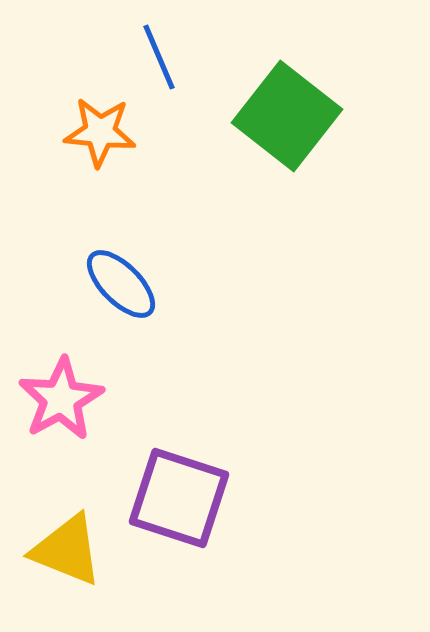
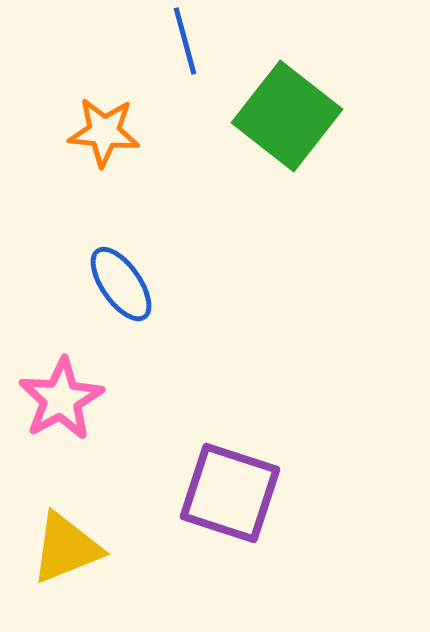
blue line: moved 26 px right, 16 px up; rotated 8 degrees clockwise
orange star: moved 4 px right
blue ellipse: rotated 10 degrees clockwise
purple square: moved 51 px right, 5 px up
yellow triangle: moved 1 px left, 2 px up; rotated 44 degrees counterclockwise
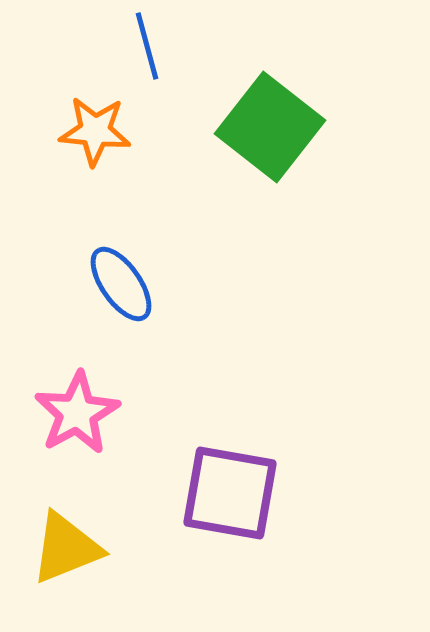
blue line: moved 38 px left, 5 px down
green square: moved 17 px left, 11 px down
orange star: moved 9 px left, 1 px up
pink star: moved 16 px right, 14 px down
purple square: rotated 8 degrees counterclockwise
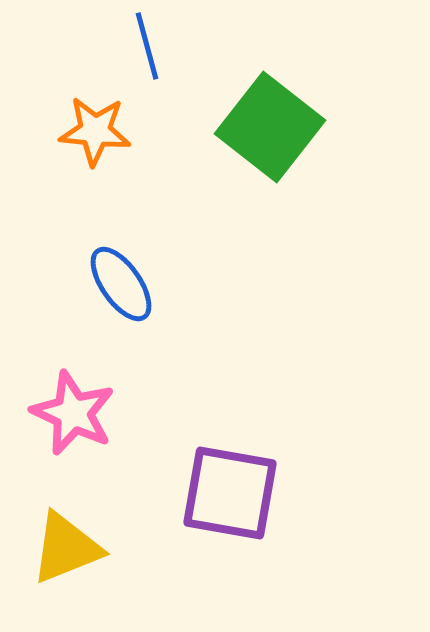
pink star: moved 4 px left; rotated 18 degrees counterclockwise
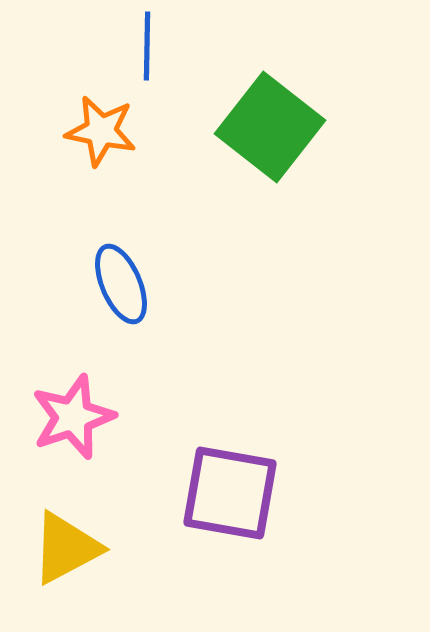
blue line: rotated 16 degrees clockwise
orange star: moved 6 px right; rotated 6 degrees clockwise
blue ellipse: rotated 12 degrees clockwise
pink star: moved 4 px down; rotated 28 degrees clockwise
yellow triangle: rotated 6 degrees counterclockwise
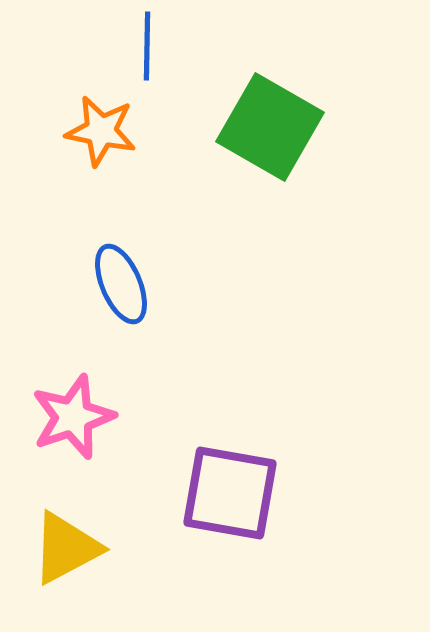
green square: rotated 8 degrees counterclockwise
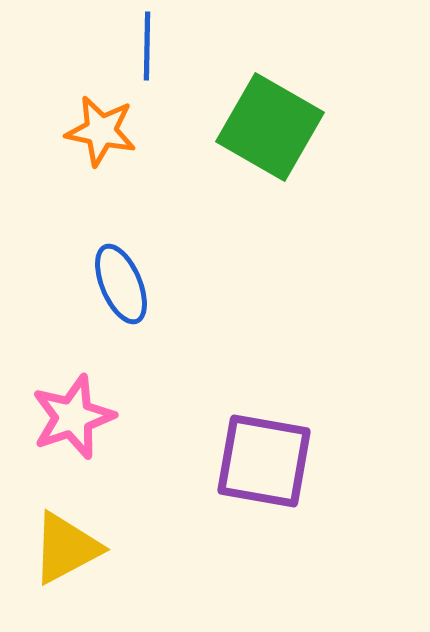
purple square: moved 34 px right, 32 px up
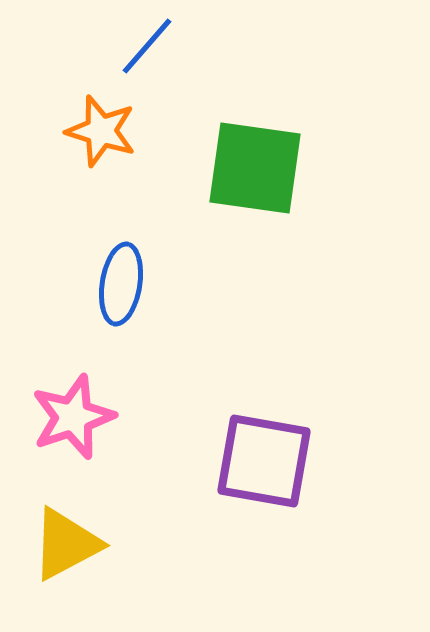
blue line: rotated 40 degrees clockwise
green square: moved 15 px left, 41 px down; rotated 22 degrees counterclockwise
orange star: rotated 6 degrees clockwise
blue ellipse: rotated 32 degrees clockwise
yellow triangle: moved 4 px up
